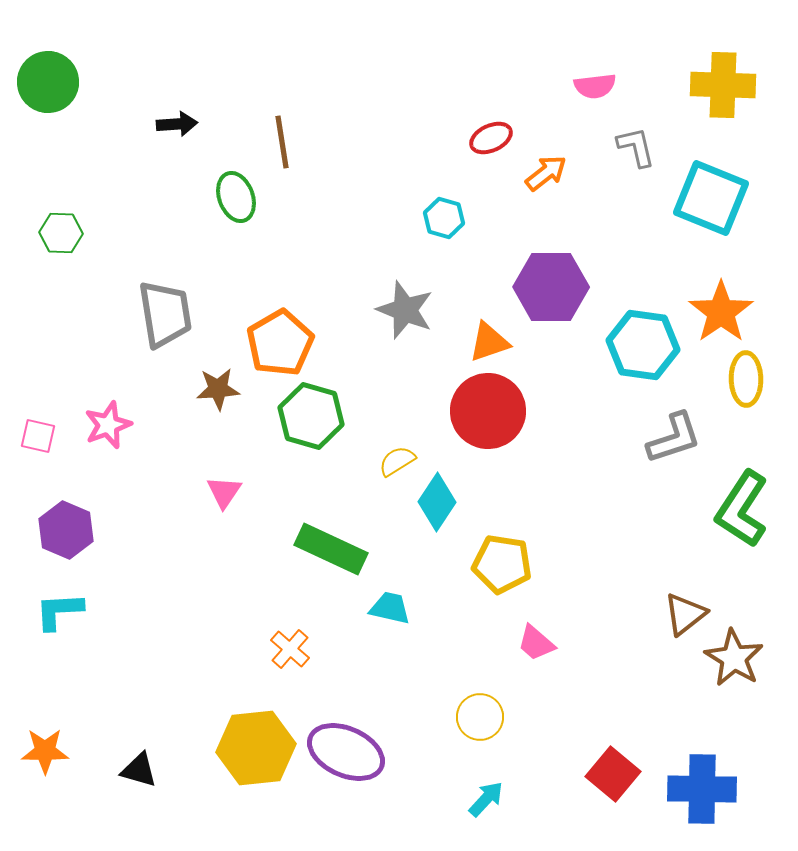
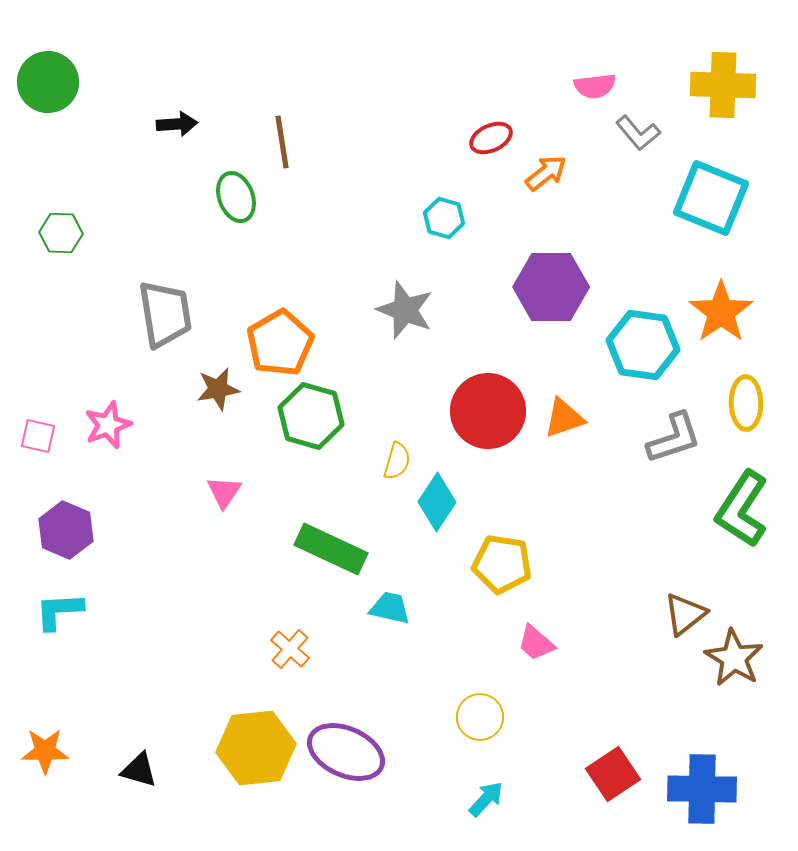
gray L-shape at (636, 147): moved 2 px right, 14 px up; rotated 153 degrees clockwise
orange triangle at (489, 342): moved 75 px right, 76 px down
yellow ellipse at (746, 379): moved 24 px down
brown star at (218, 389): rotated 6 degrees counterclockwise
yellow semicircle at (397, 461): rotated 138 degrees clockwise
red square at (613, 774): rotated 16 degrees clockwise
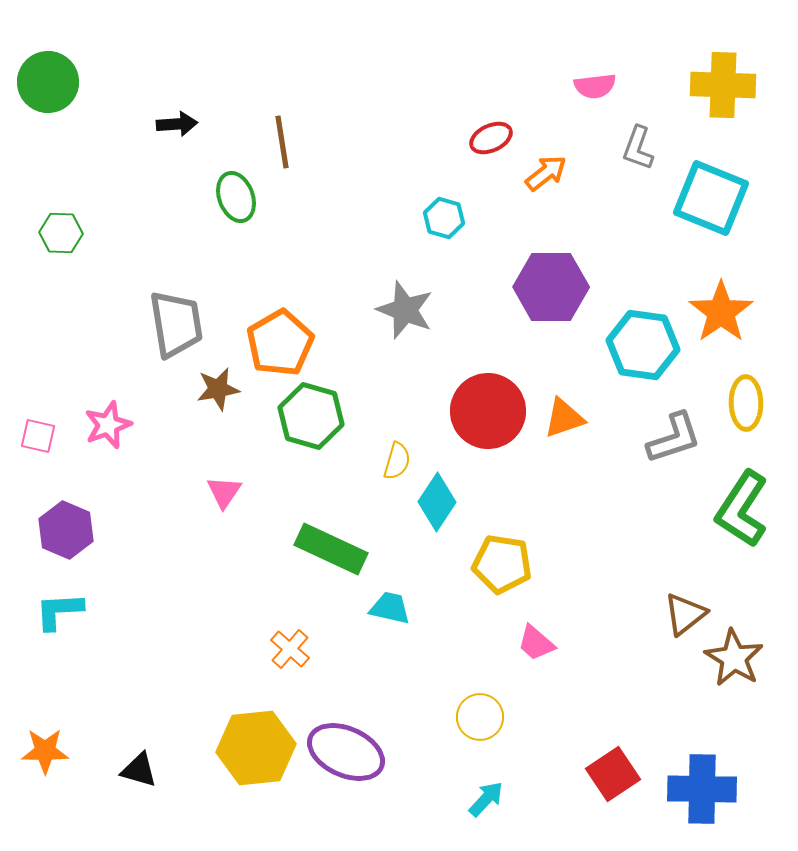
gray L-shape at (638, 133): moved 15 px down; rotated 60 degrees clockwise
gray trapezoid at (165, 314): moved 11 px right, 10 px down
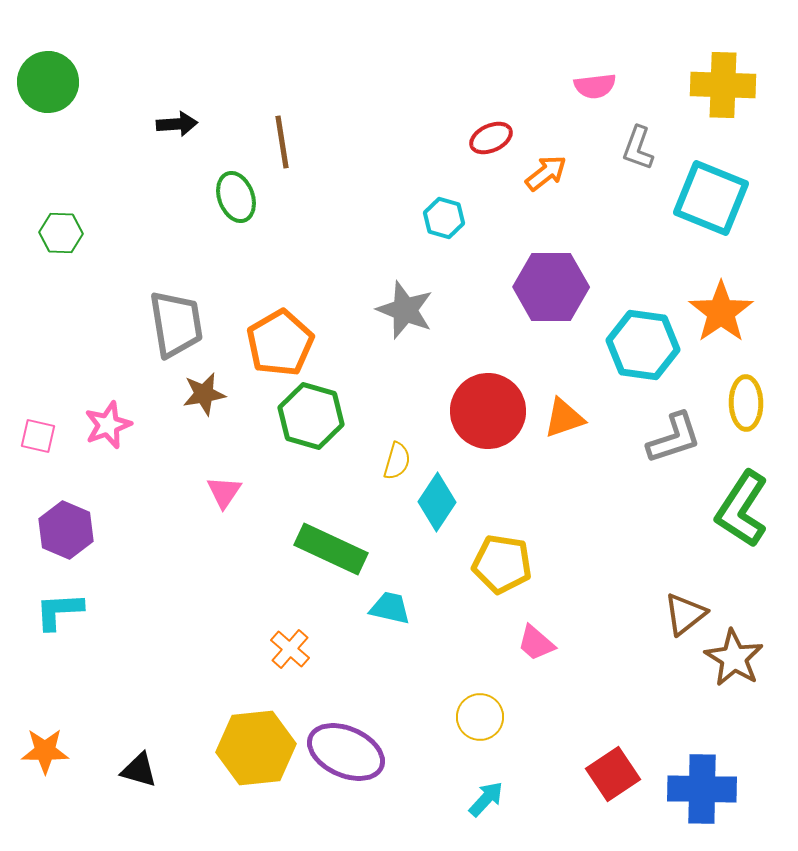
brown star at (218, 389): moved 14 px left, 5 px down
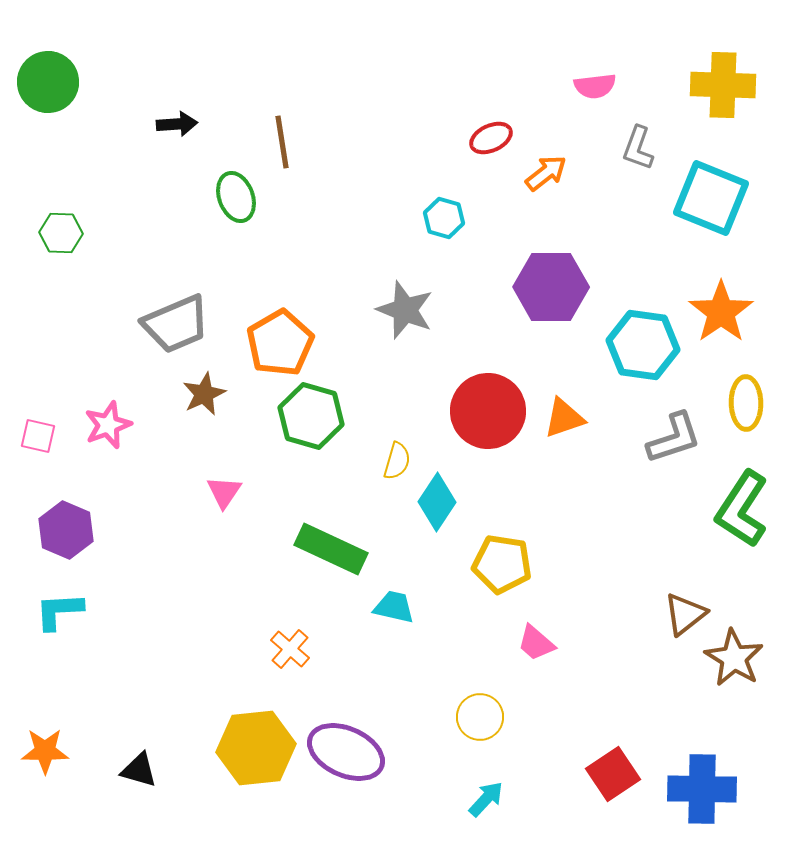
gray trapezoid at (176, 324): rotated 76 degrees clockwise
brown star at (204, 394): rotated 15 degrees counterclockwise
cyan trapezoid at (390, 608): moved 4 px right, 1 px up
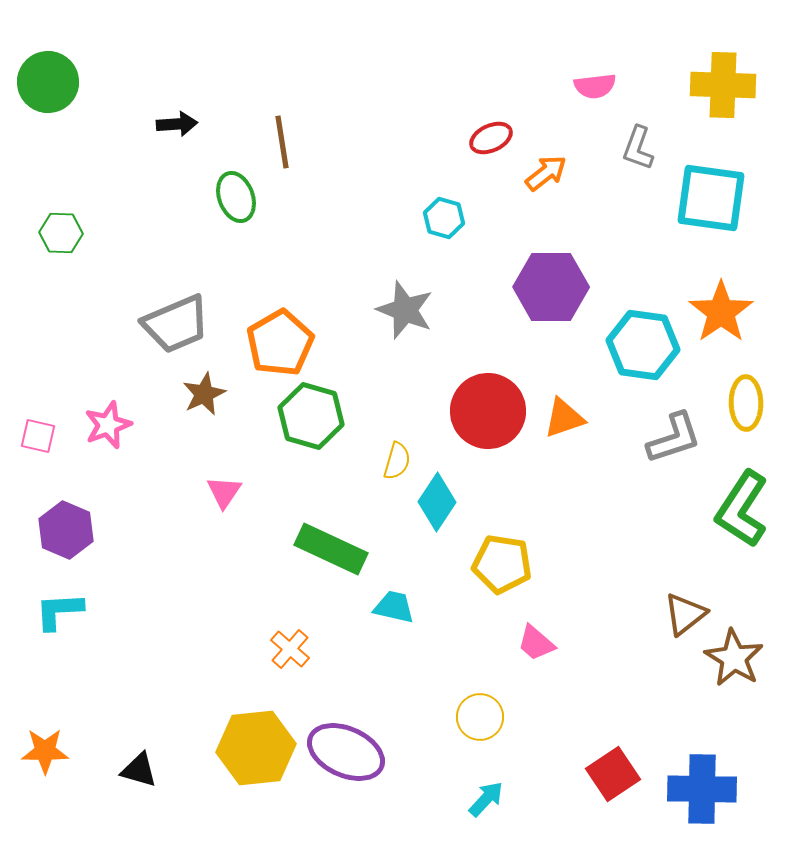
cyan square at (711, 198): rotated 14 degrees counterclockwise
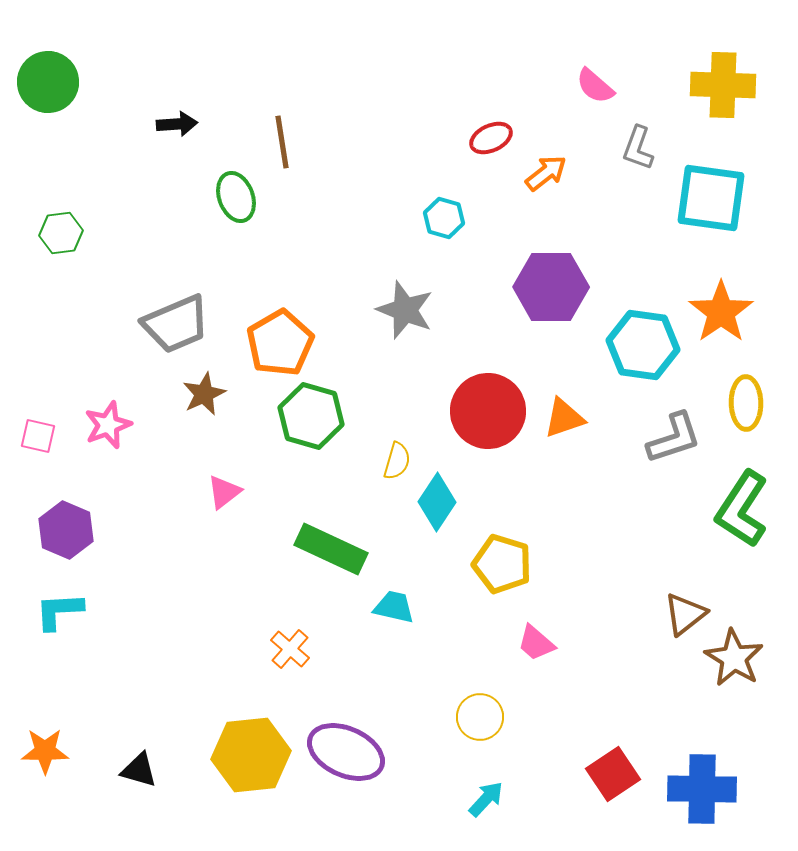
pink semicircle at (595, 86): rotated 48 degrees clockwise
green hexagon at (61, 233): rotated 9 degrees counterclockwise
pink triangle at (224, 492): rotated 18 degrees clockwise
yellow pentagon at (502, 564): rotated 8 degrees clockwise
yellow hexagon at (256, 748): moved 5 px left, 7 px down
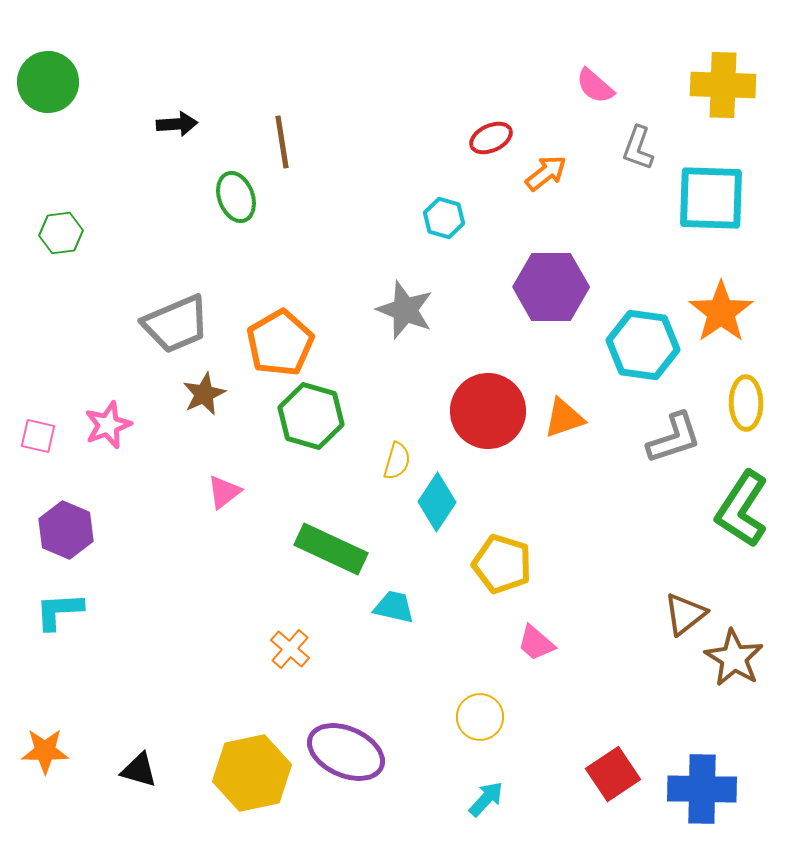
cyan square at (711, 198): rotated 6 degrees counterclockwise
yellow hexagon at (251, 755): moved 1 px right, 18 px down; rotated 6 degrees counterclockwise
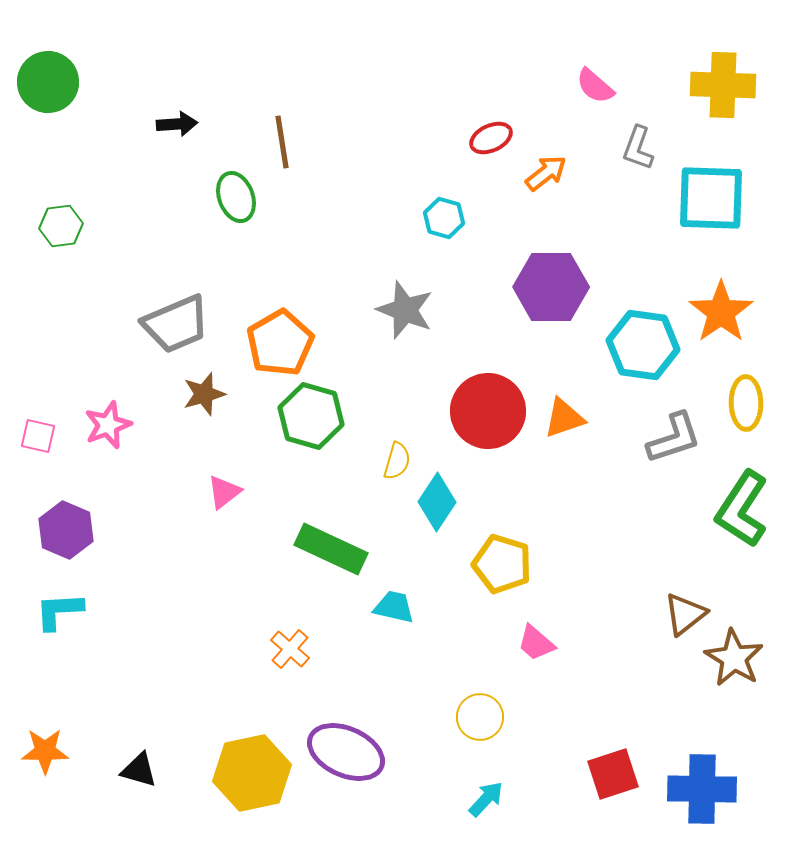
green hexagon at (61, 233): moved 7 px up
brown star at (204, 394): rotated 9 degrees clockwise
red square at (613, 774): rotated 16 degrees clockwise
